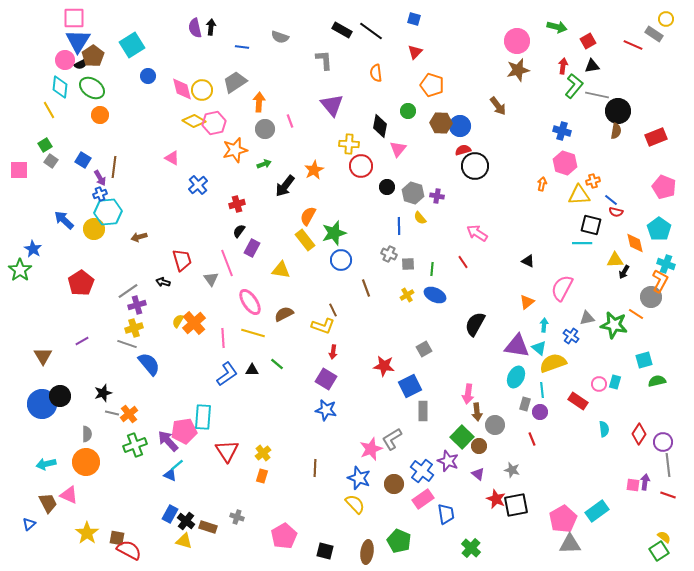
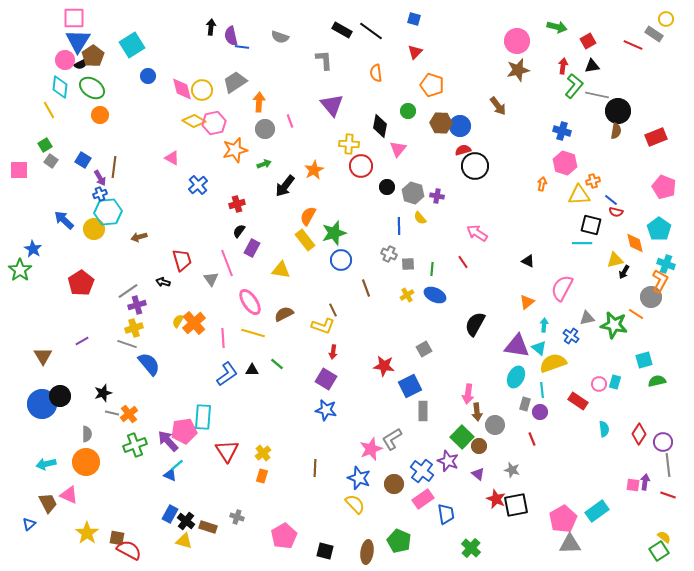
purple semicircle at (195, 28): moved 36 px right, 8 px down
yellow triangle at (615, 260): rotated 12 degrees counterclockwise
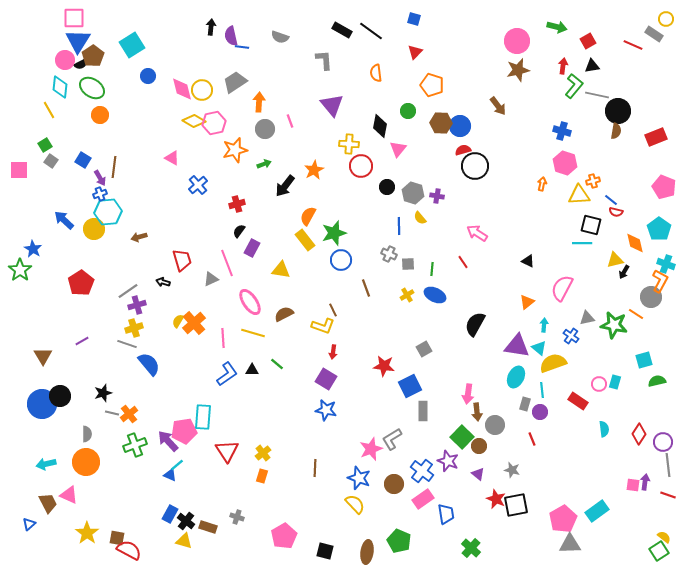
gray triangle at (211, 279): rotated 42 degrees clockwise
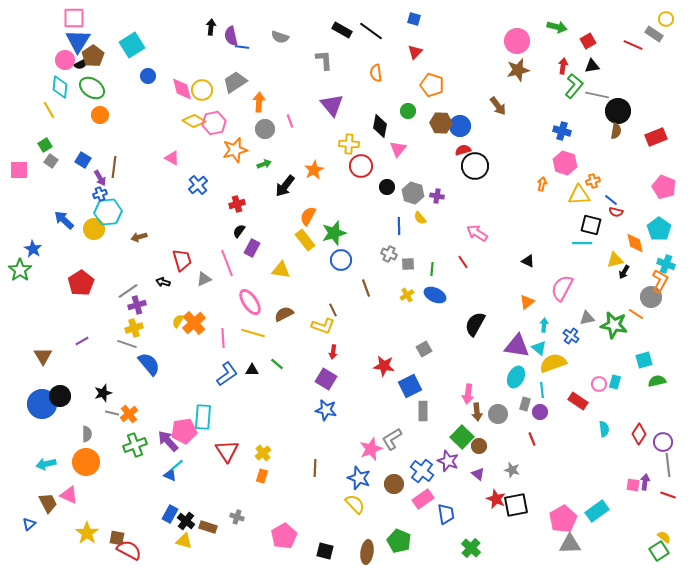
gray triangle at (211, 279): moved 7 px left
gray circle at (495, 425): moved 3 px right, 11 px up
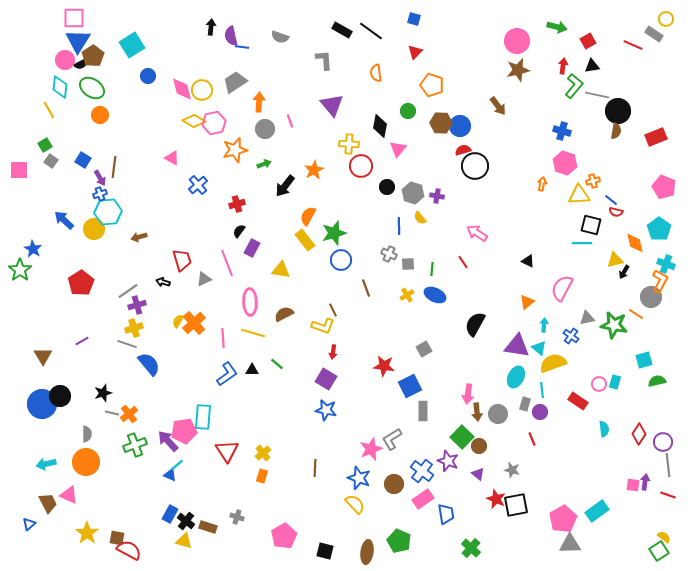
pink ellipse at (250, 302): rotated 32 degrees clockwise
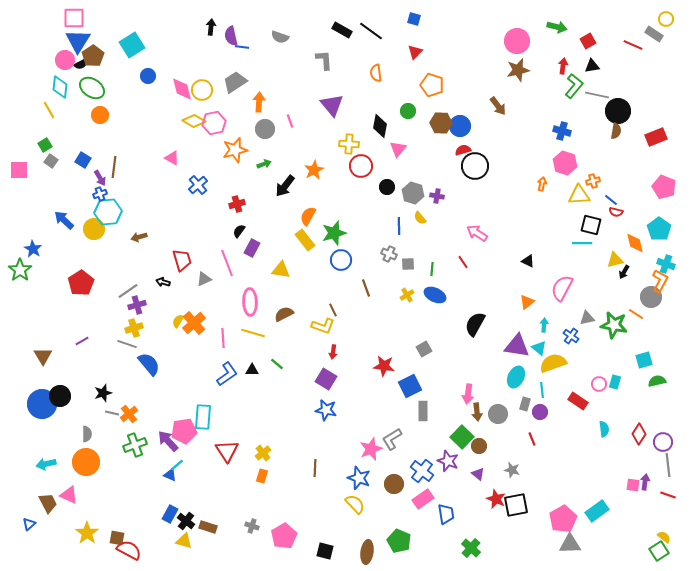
gray cross at (237, 517): moved 15 px right, 9 px down
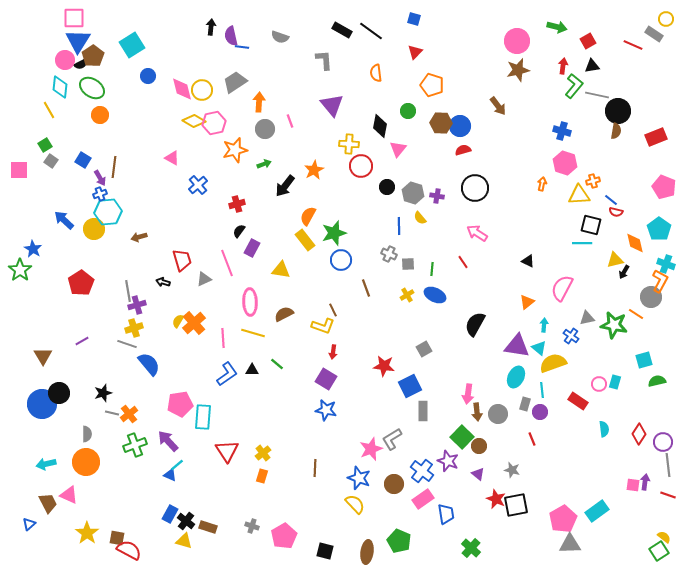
black circle at (475, 166): moved 22 px down
gray line at (128, 291): rotated 65 degrees counterclockwise
black circle at (60, 396): moved 1 px left, 3 px up
pink pentagon at (184, 431): moved 4 px left, 27 px up
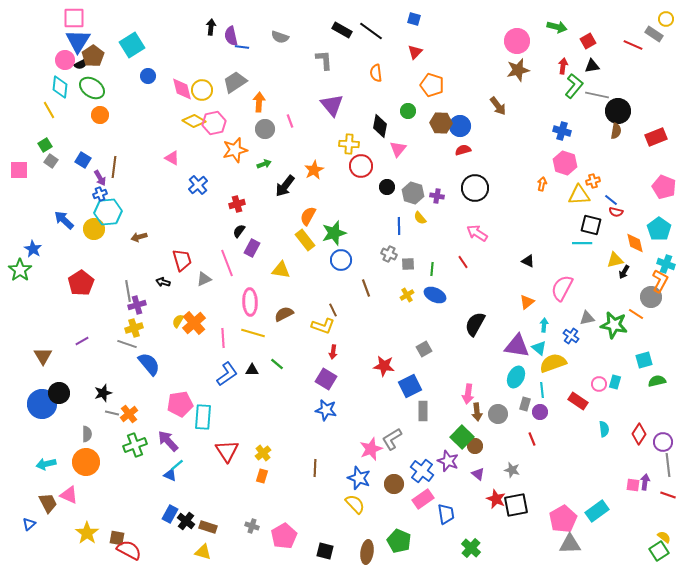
brown circle at (479, 446): moved 4 px left
yellow triangle at (184, 541): moved 19 px right, 11 px down
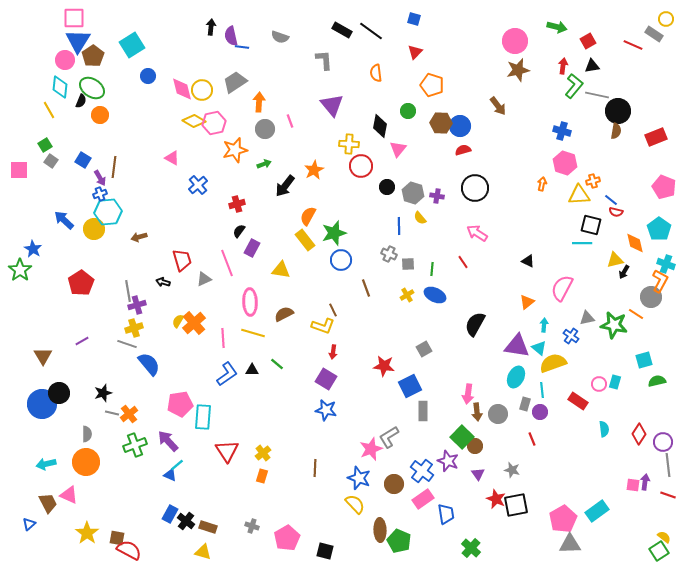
pink circle at (517, 41): moved 2 px left
black semicircle at (81, 64): moved 37 px down; rotated 40 degrees counterclockwise
gray L-shape at (392, 439): moved 3 px left, 2 px up
purple triangle at (478, 474): rotated 16 degrees clockwise
pink pentagon at (284, 536): moved 3 px right, 2 px down
brown ellipse at (367, 552): moved 13 px right, 22 px up; rotated 10 degrees counterclockwise
